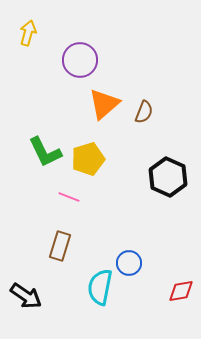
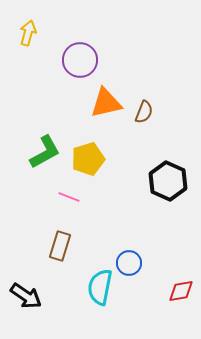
orange triangle: moved 2 px right, 1 px up; rotated 28 degrees clockwise
green L-shape: rotated 93 degrees counterclockwise
black hexagon: moved 4 px down
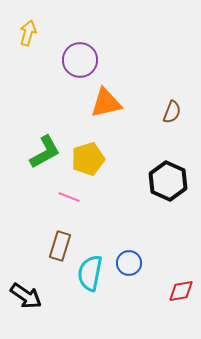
brown semicircle: moved 28 px right
cyan semicircle: moved 10 px left, 14 px up
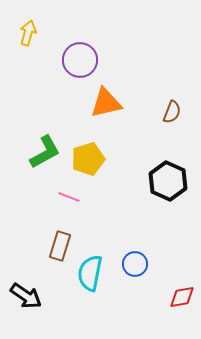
blue circle: moved 6 px right, 1 px down
red diamond: moved 1 px right, 6 px down
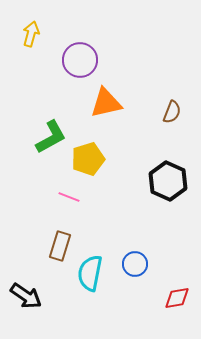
yellow arrow: moved 3 px right, 1 px down
green L-shape: moved 6 px right, 15 px up
red diamond: moved 5 px left, 1 px down
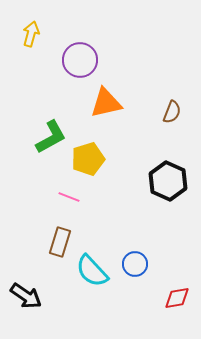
brown rectangle: moved 4 px up
cyan semicircle: moved 2 px right, 2 px up; rotated 54 degrees counterclockwise
